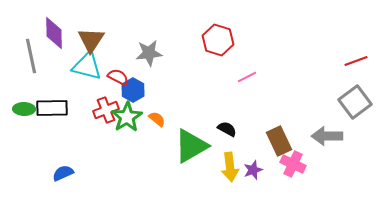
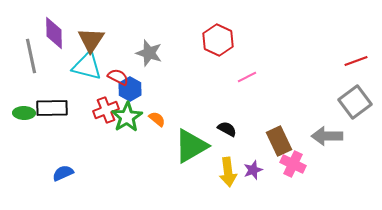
red hexagon: rotated 8 degrees clockwise
gray star: rotated 24 degrees clockwise
blue hexagon: moved 3 px left, 1 px up
green ellipse: moved 4 px down
yellow arrow: moved 2 px left, 5 px down
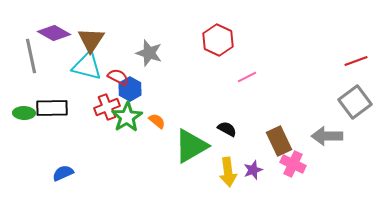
purple diamond: rotated 60 degrees counterclockwise
red cross: moved 1 px right, 3 px up
orange semicircle: moved 2 px down
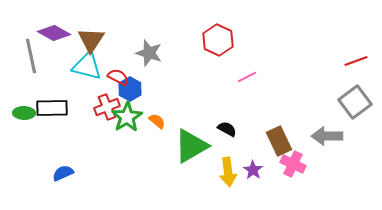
purple star: rotated 18 degrees counterclockwise
